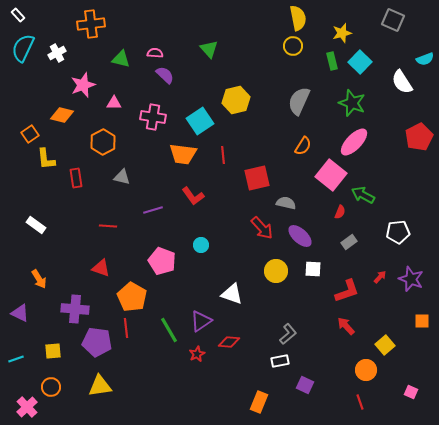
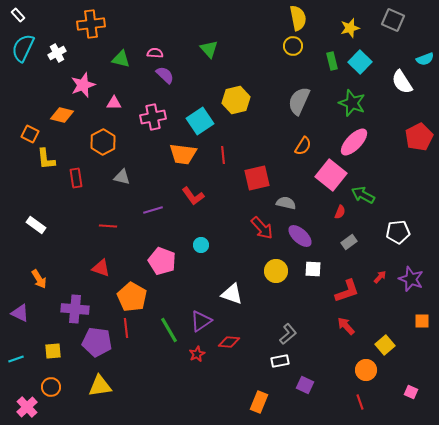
yellow star at (342, 33): moved 8 px right, 5 px up
pink cross at (153, 117): rotated 20 degrees counterclockwise
orange square at (30, 134): rotated 30 degrees counterclockwise
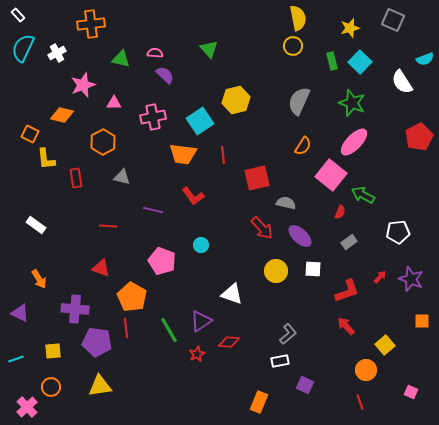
purple line at (153, 210): rotated 30 degrees clockwise
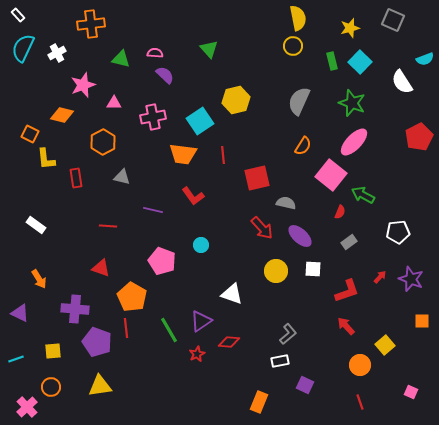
purple pentagon at (97, 342): rotated 12 degrees clockwise
orange circle at (366, 370): moved 6 px left, 5 px up
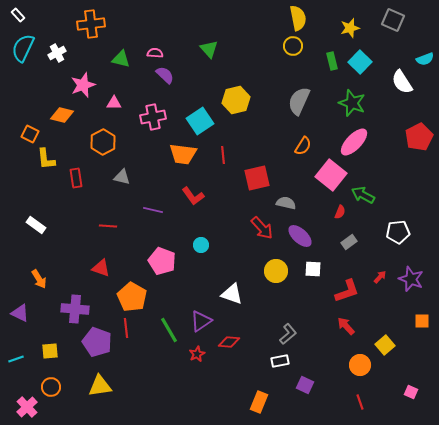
yellow square at (53, 351): moved 3 px left
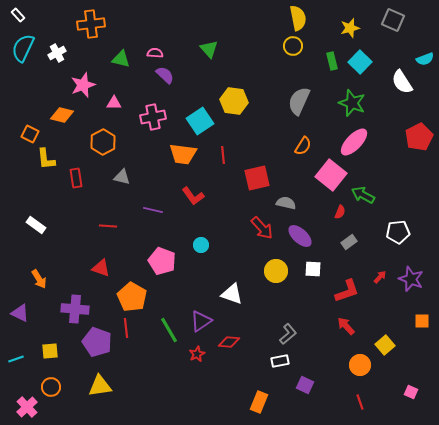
yellow hexagon at (236, 100): moved 2 px left, 1 px down; rotated 20 degrees clockwise
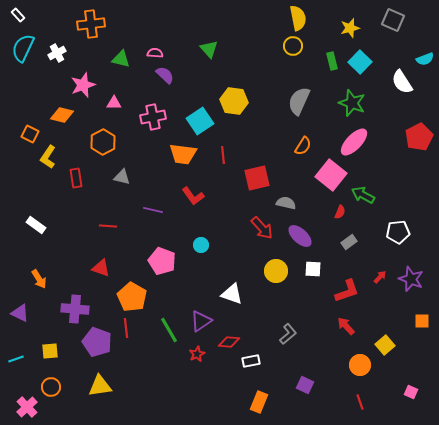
yellow L-shape at (46, 159): moved 2 px right, 2 px up; rotated 40 degrees clockwise
white rectangle at (280, 361): moved 29 px left
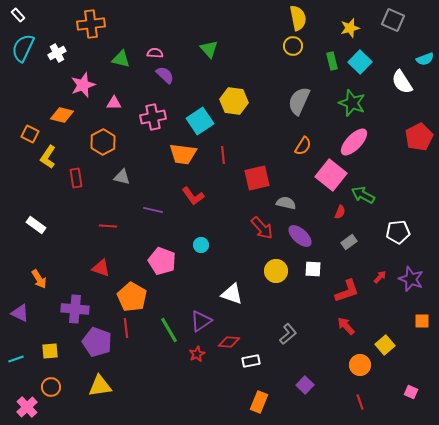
purple square at (305, 385): rotated 18 degrees clockwise
